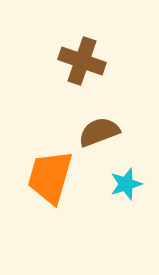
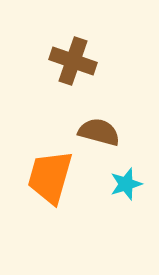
brown cross: moved 9 px left
brown semicircle: rotated 36 degrees clockwise
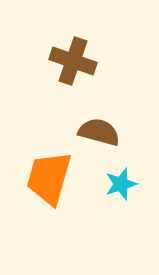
orange trapezoid: moved 1 px left, 1 px down
cyan star: moved 5 px left
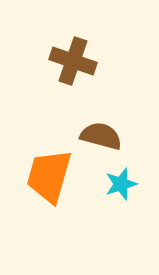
brown semicircle: moved 2 px right, 4 px down
orange trapezoid: moved 2 px up
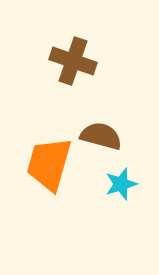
orange trapezoid: moved 12 px up
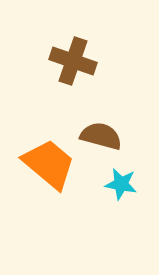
orange trapezoid: rotated 114 degrees clockwise
cyan star: rotated 28 degrees clockwise
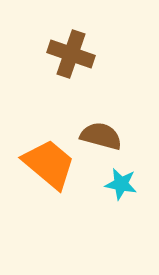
brown cross: moved 2 px left, 7 px up
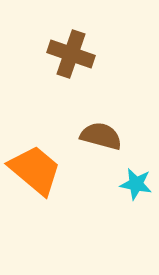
orange trapezoid: moved 14 px left, 6 px down
cyan star: moved 15 px right
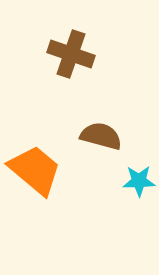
cyan star: moved 3 px right, 3 px up; rotated 12 degrees counterclockwise
